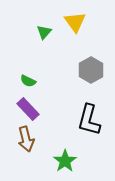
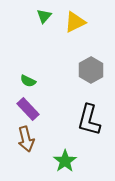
yellow triangle: rotated 40 degrees clockwise
green triangle: moved 16 px up
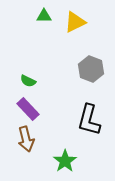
green triangle: rotated 49 degrees clockwise
gray hexagon: moved 1 px up; rotated 10 degrees counterclockwise
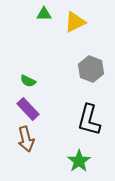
green triangle: moved 2 px up
green star: moved 14 px right
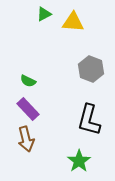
green triangle: rotated 28 degrees counterclockwise
yellow triangle: moved 2 px left; rotated 30 degrees clockwise
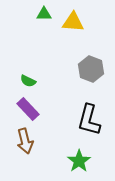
green triangle: rotated 28 degrees clockwise
brown arrow: moved 1 px left, 2 px down
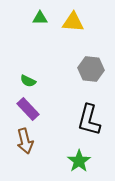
green triangle: moved 4 px left, 4 px down
gray hexagon: rotated 15 degrees counterclockwise
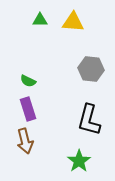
green triangle: moved 2 px down
purple rectangle: rotated 25 degrees clockwise
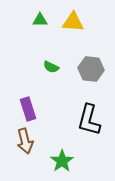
green semicircle: moved 23 px right, 14 px up
green star: moved 17 px left
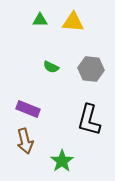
purple rectangle: rotated 50 degrees counterclockwise
